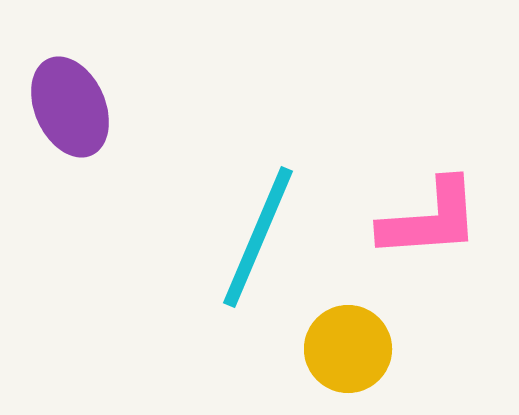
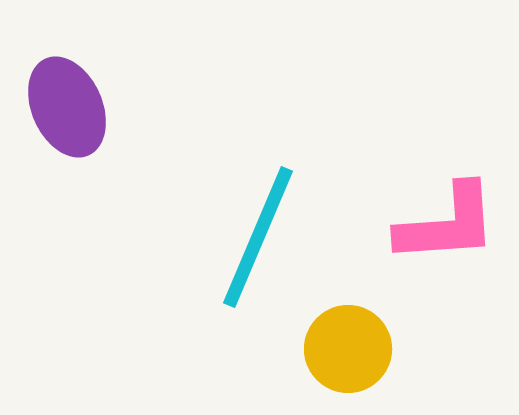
purple ellipse: moved 3 px left
pink L-shape: moved 17 px right, 5 px down
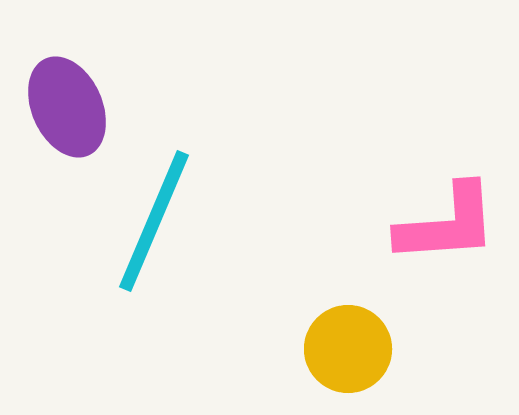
cyan line: moved 104 px left, 16 px up
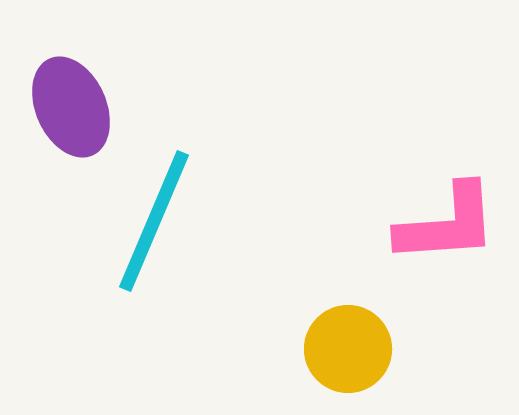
purple ellipse: moved 4 px right
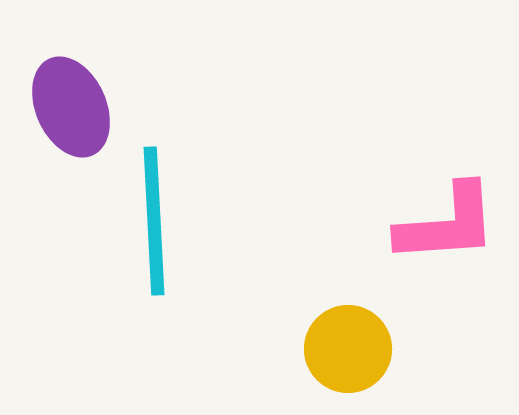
cyan line: rotated 26 degrees counterclockwise
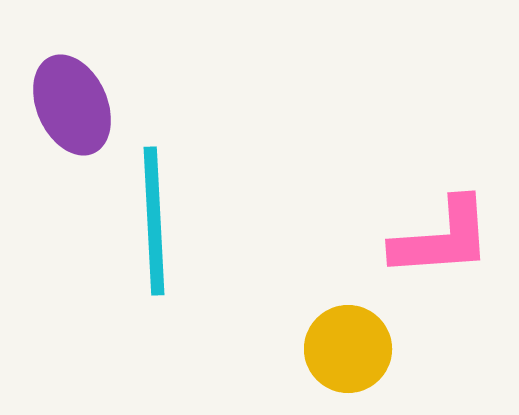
purple ellipse: moved 1 px right, 2 px up
pink L-shape: moved 5 px left, 14 px down
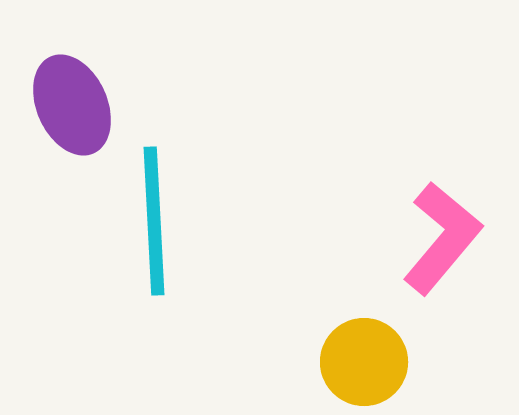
pink L-shape: rotated 46 degrees counterclockwise
yellow circle: moved 16 px right, 13 px down
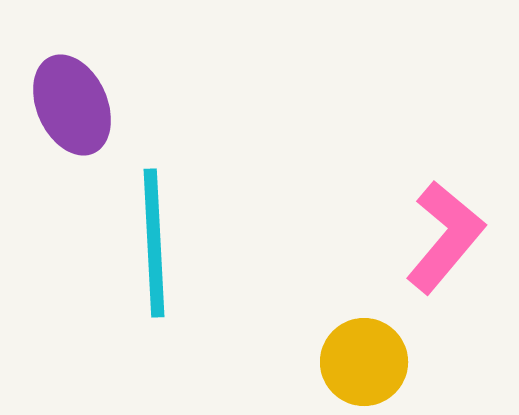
cyan line: moved 22 px down
pink L-shape: moved 3 px right, 1 px up
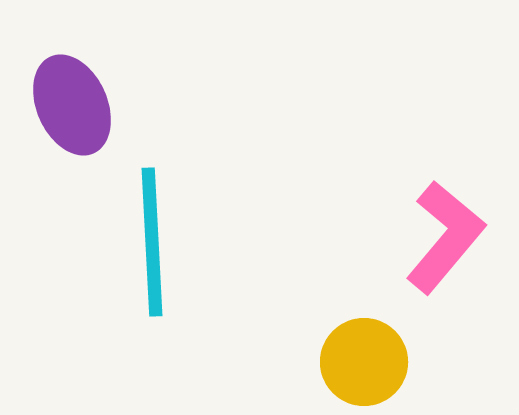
cyan line: moved 2 px left, 1 px up
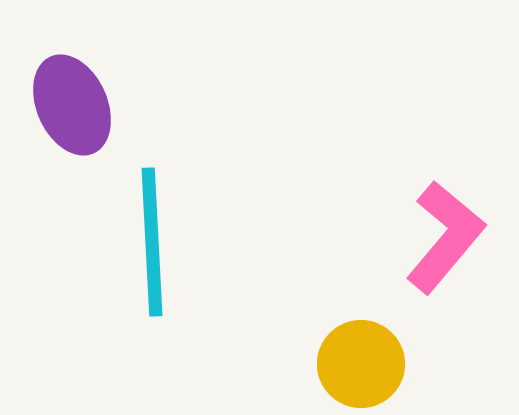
yellow circle: moved 3 px left, 2 px down
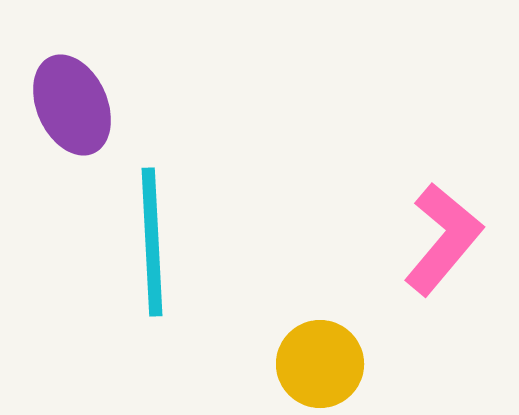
pink L-shape: moved 2 px left, 2 px down
yellow circle: moved 41 px left
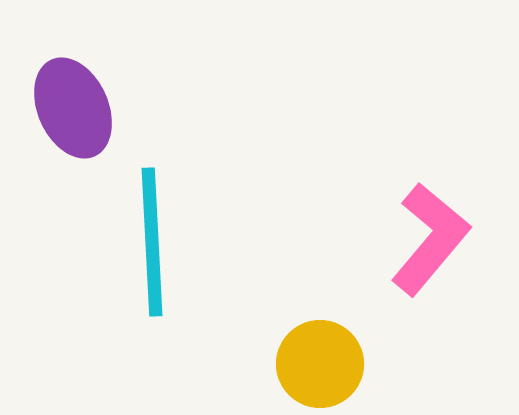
purple ellipse: moved 1 px right, 3 px down
pink L-shape: moved 13 px left
